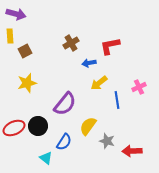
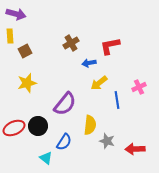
yellow semicircle: moved 2 px right, 1 px up; rotated 150 degrees clockwise
red arrow: moved 3 px right, 2 px up
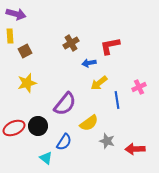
yellow semicircle: moved 1 px left, 2 px up; rotated 48 degrees clockwise
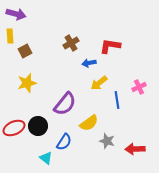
red L-shape: rotated 20 degrees clockwise
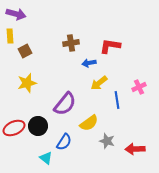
brown cross: rotated 21 degrees clockwise
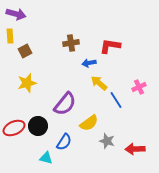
yellow arrow: rotated 78 degrees clockwise
blue line: moved 1 px left; rotated 24 degrees counterclockwise
cyan triangle: rotated 24 degrees counterclockwise
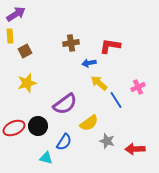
purple arrow: rotated 48 degrees counterclockwise
pink cross: moved 1 px left
purple semicircle: rotated 15 degrees clockwise
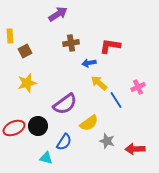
purple arrow: moved 42 px right
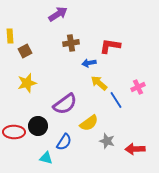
red ellipse: moved 4 px down; rotated 25 degrees clockwise
